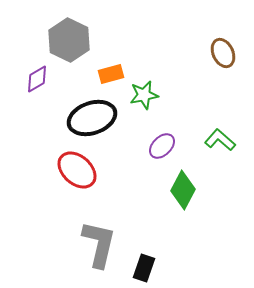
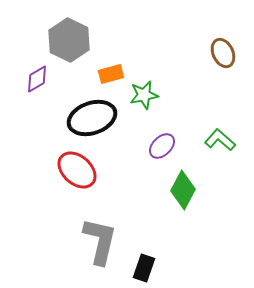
gray L-shape: moved 1 px right, 3 px up
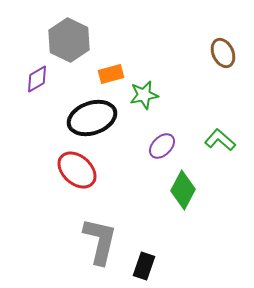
black rectangle: moved 2 px up
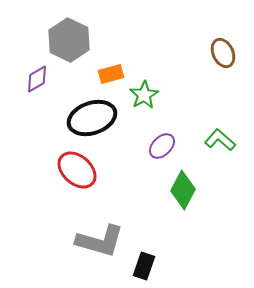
green star: rotated 20 degrees counterclockwise
gray L-shape: rotated 93 degrees clockwise
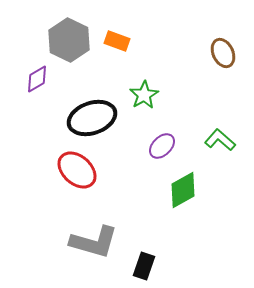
orange rectangle: moved 6 px right, 33 px up; rotated 35 degrees clockwise
green diamond: rotated 33 degrees clockwise
gray L-shape: moved 6 px left, 1 px down
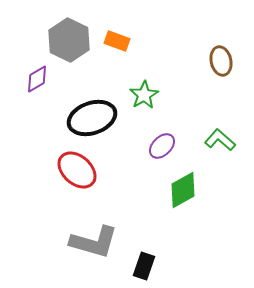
brown ellipse: moved 2 px left, 8 px down; rotated 12 degrees clockwise
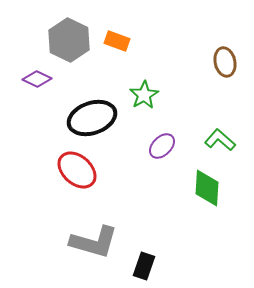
brown ellipse: moved 4 px right, 1 px down
purple diamond: rotated 56 degrees clockwise
green diamond: moved 24 px right, 2 px up; rotated 57 degrees counterclockwise
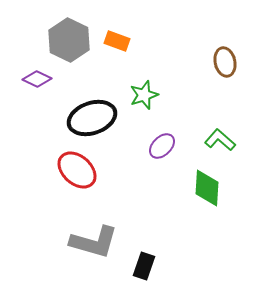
green star: rotated 12 degrees clockwise
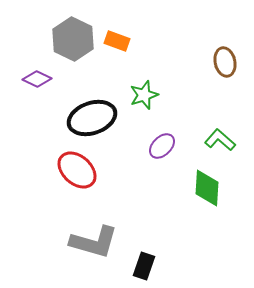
gray hexagon: moved 4 px right, 1 px up
